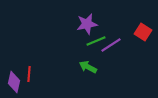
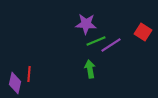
purple star: moved 1 px left; rotated 15 degrees clockwise
green arrow: moved 2 px right, 2 px down; rotated 54 degrees clockwise
purple diamond: moved 1 px right, 1 px down
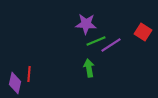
green arrow: moved 1 px left, 1 px up
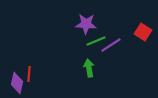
purple diamond: moved 2 px right
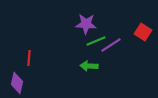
green arrow: moved 2 px up; rotated 78 degrees counterclockwise
red line: moved 16 px up
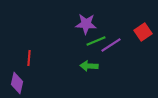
red square: rotated 24 degrees clockwise
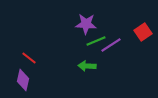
red line: rotated 56 degrees counterclockwise
green arrow: moved 2 px left
purple diamond: moved 6 px right, 3 px up
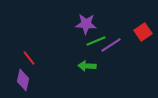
red line: rotated 14 degrees clockwise
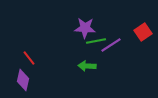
purple star: moved 1 px left, 4 px down
green line: rotated 12 degrees clockwise
